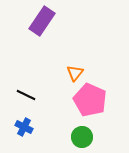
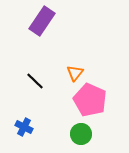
black line: moved 9 px right, 14 px up; rotated 18 degrees clockwise
green circle: moved 1 px left, 3 px up
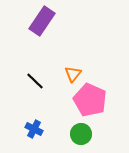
orange triangle: moved 2 px left, 1 px down
blue cross: moved 10 px right, 2 px down
